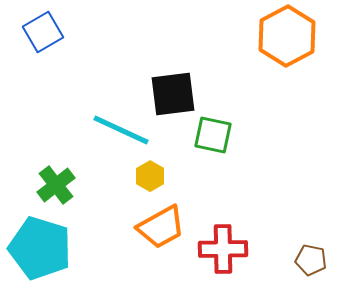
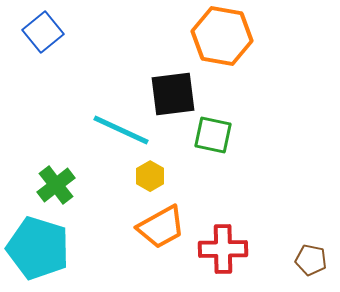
blue square: rotated 9 degrees counterclockwise
orange hexagon: moved 65 px left; rotated 22 degrees counterclockwise
cyan pentagon: moved 2 px left
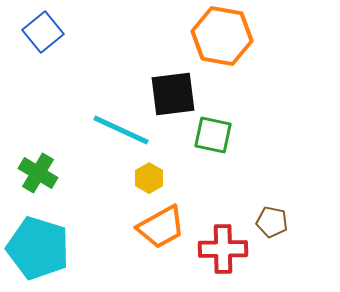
yellow hexagon: moved 1 px left, 2 px down
green cross: moved 18 px left, 12 px up; rotated 21 degrees counterclockwise
brown pentagon: moved 39 px left, 38 px up
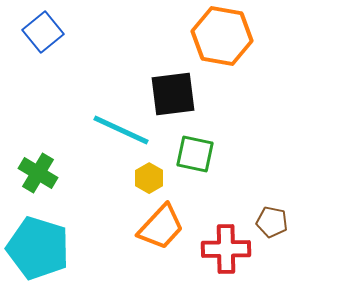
green square: moved 18 px left, 19 px down
orange trapezoid: rotated 18 degrees counterclockwise
red cross: moved 3 px right
